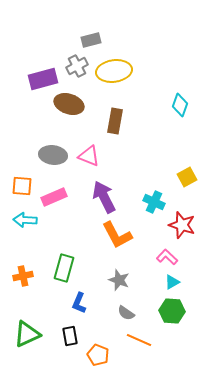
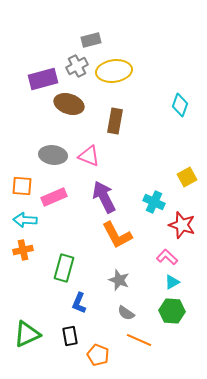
orange cross: moved 26 px up
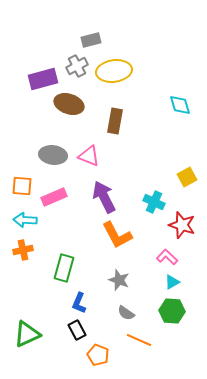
cyan diamond: rotated 35 degrees counterclockwise
black rectangle: moved 7 px right, 6 px up; rotated 18 degrees counterclockwise
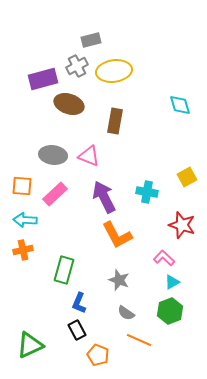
pink rectangle: moved 1 px right, 3 px up; rotated 20 degrees counterclockwise
cyan cross: moved 7 px left, 10 px up; rotated 15 degrees counterclockwise
pink L-shape: moved 3 px left, 1 px down
green rectangle: moved 2 px down
green hexagon: moved 2 px left; rotated 25 degrees counterclockwise
green triangle: moved 3 px right, 11 px down
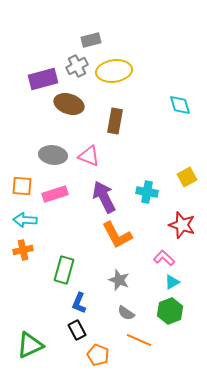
pink rectangle: rotated 25 degrees clockwise
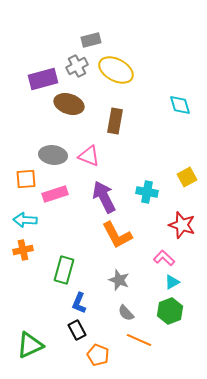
yellow ellipse: moved 2 px right, 1 px up; rotated 36 degrees clockwise
orange square: moved 4 px right, 7 px up; rotated 10 degrees counterclockwise
gray semicircle: rotated 12 degrees clockwise
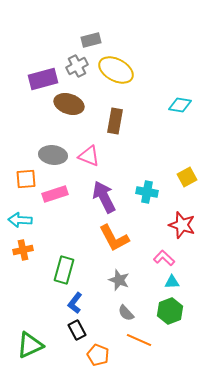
cyan diamond: rotated 65 degrees counterclockwise
cyan arrow: moved 5 px left
orange L-shape: moved 3 px left, 3 px down
cyan triangle: rotated 28 degrees clockwise
blue L-shape: moved 4 px left; rotated 15 degrees clockwise
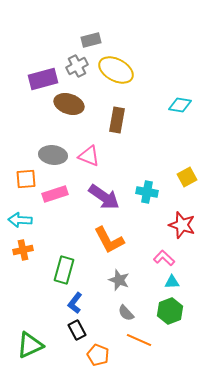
brown rectangle: moved 2 px right, 1 px up
purple arrow: rotated 152 degrees clockwise
orange L-shape: moved 5 px left, 2 px down
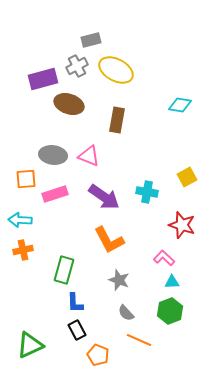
blue L-shape: rotated 40 degrees counterclockwise
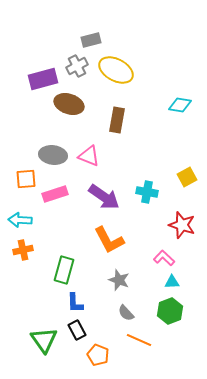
green triangle: moved 14 px right, 5 px up; rotated 40 degrees counterclockwise
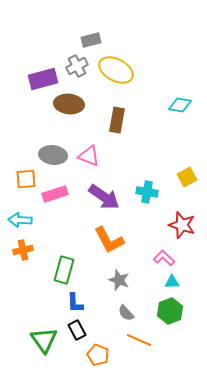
brown ellipse: rotated 12 degrees counterclockwise
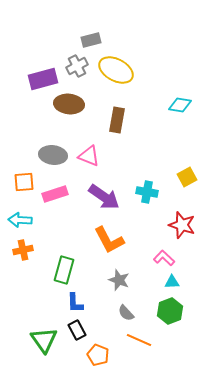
orange square: moved 2 px left, 3 px down
